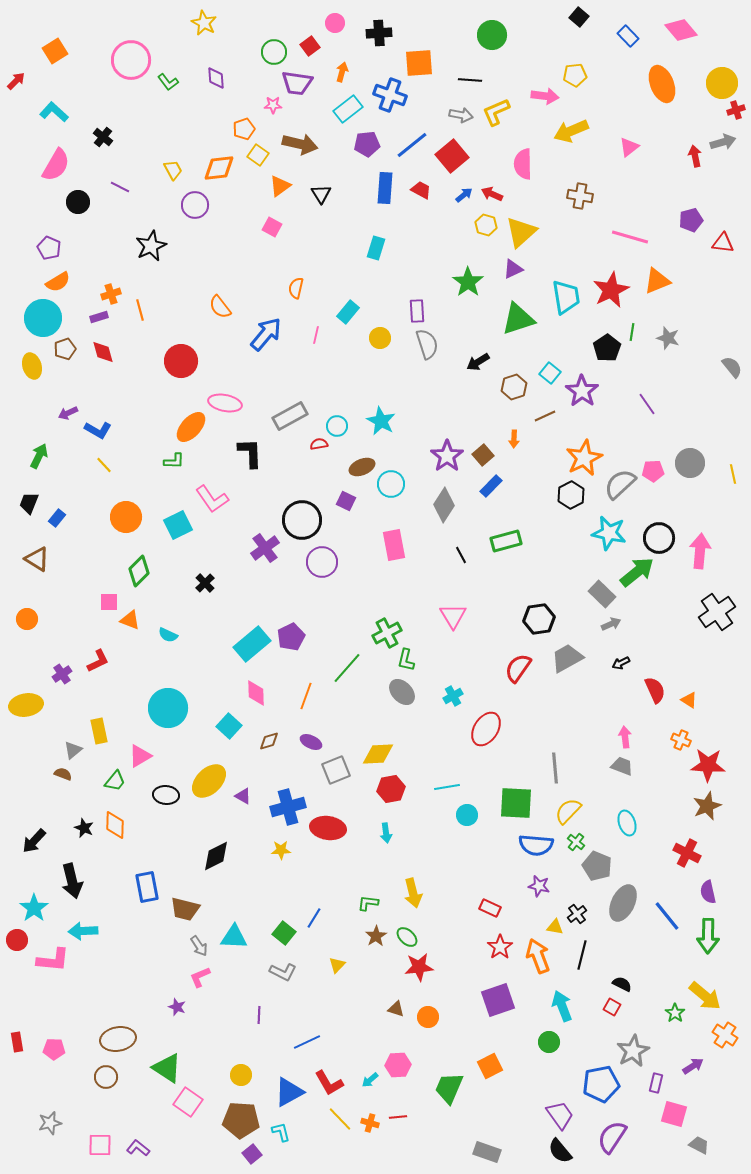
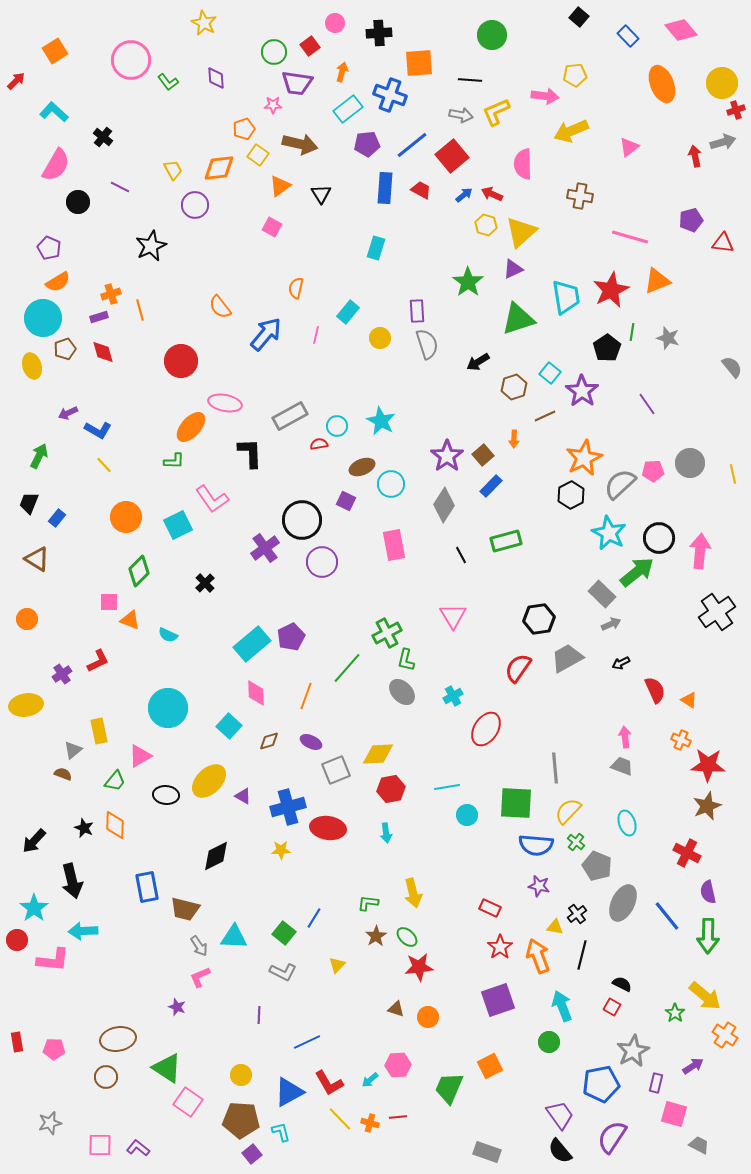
cyan star at (609, 533): rotated 16 degrees clockwise
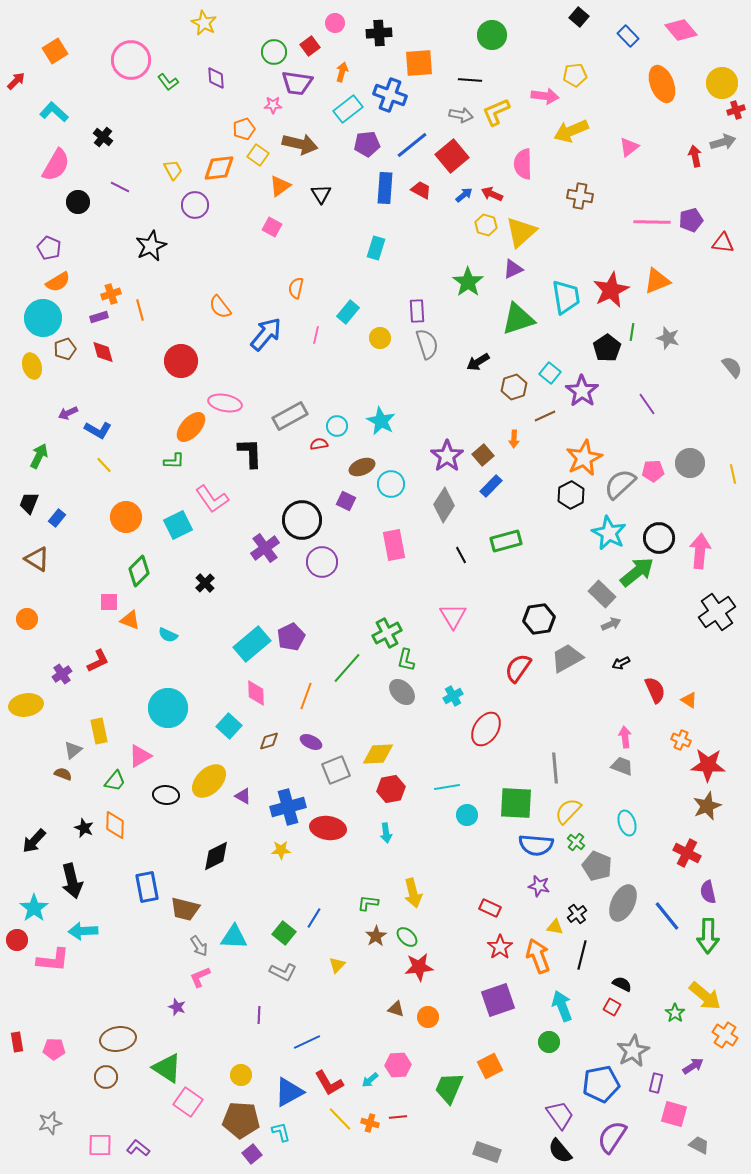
pink line at (630, 237): moved 22 px right, 15 px up; rotated 15 degrees counterclockwise
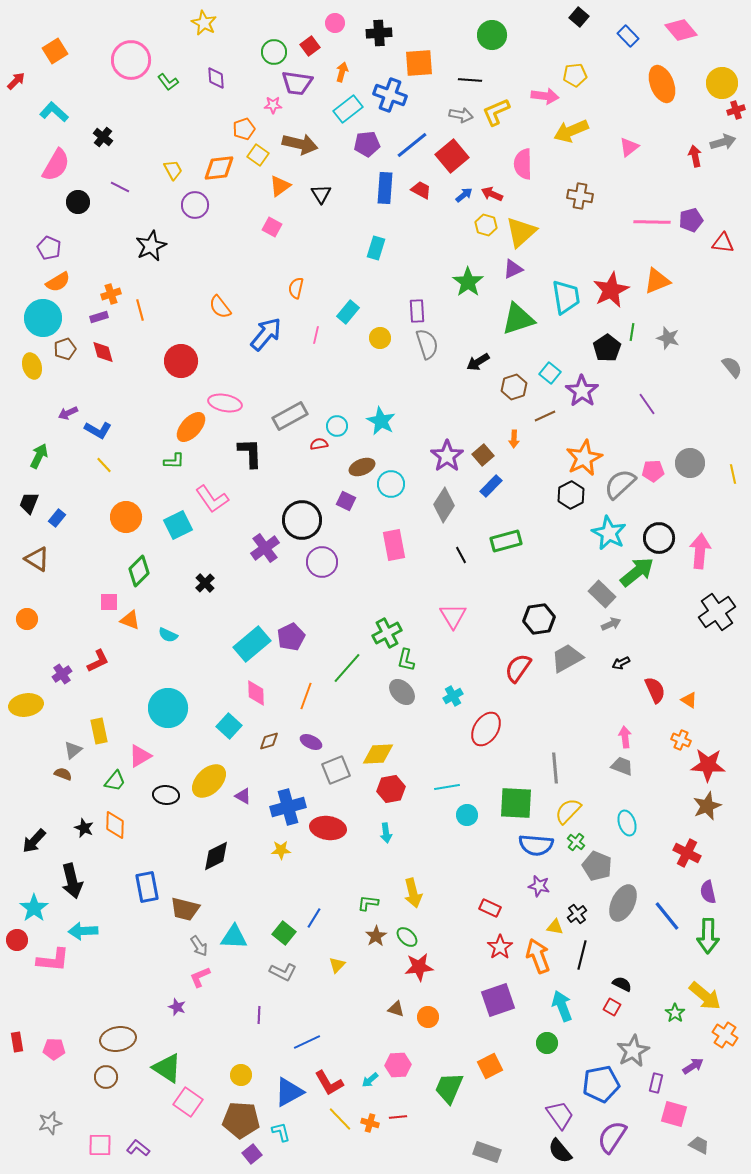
green circle at (549, 1042): moved 2 px left, 1 px down
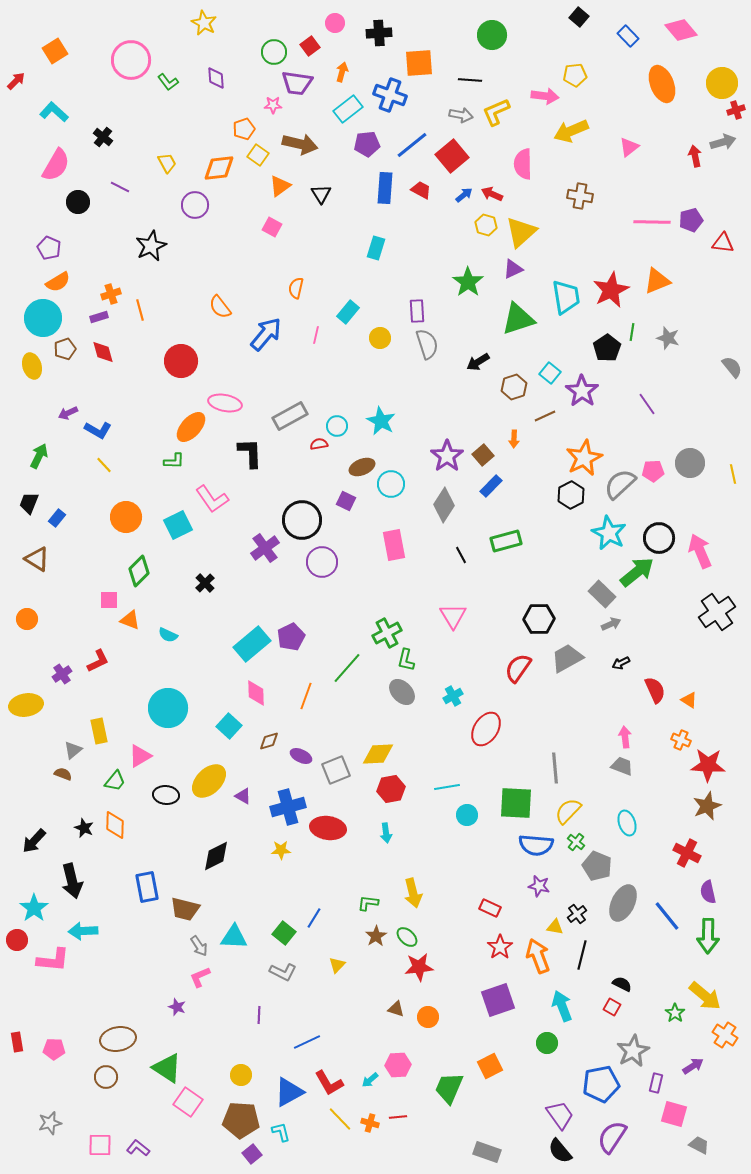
yellow trapezoid at (173, 170): moved 6 px left, 7 px up
pink arrow at (700, 551): rotated 28 degrees counterclockwise
pink square at (109, 602): moved 2 px up
black hexagon at (539, 619): rotated 8 degrees clockwise
purple ellipse at (311, 742): moved 10 px left, 14 px down
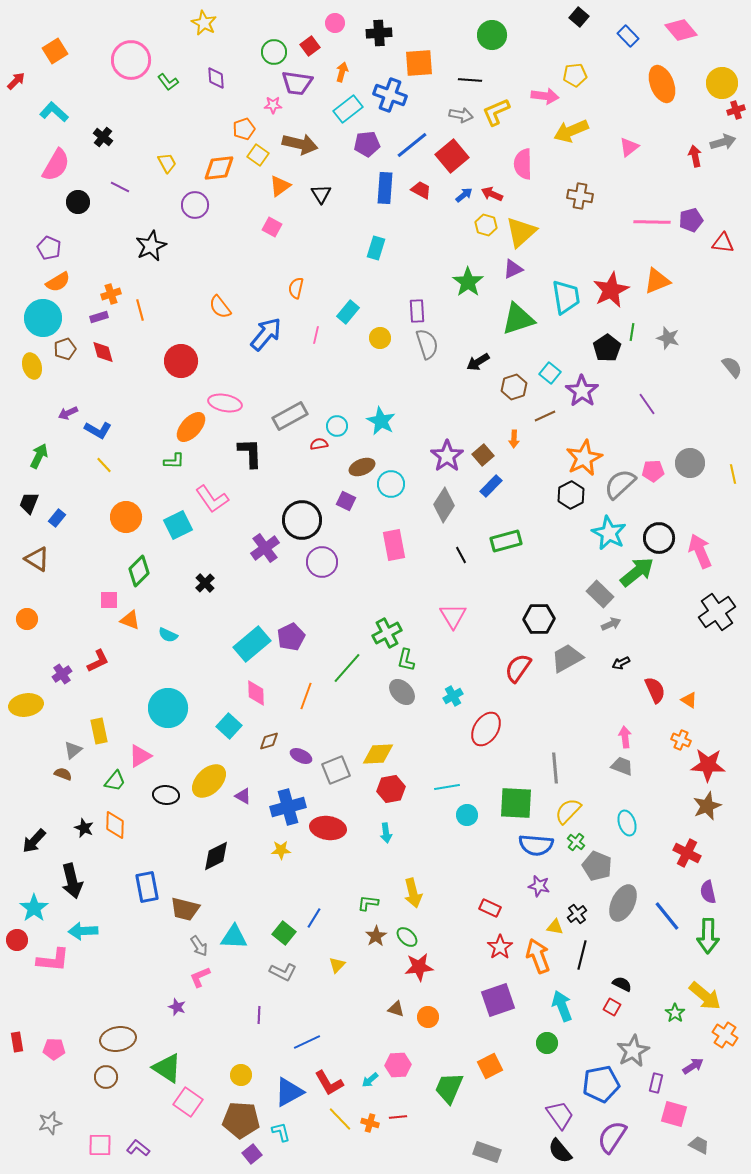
gray rectangle at (602, 594): moved 2 px left
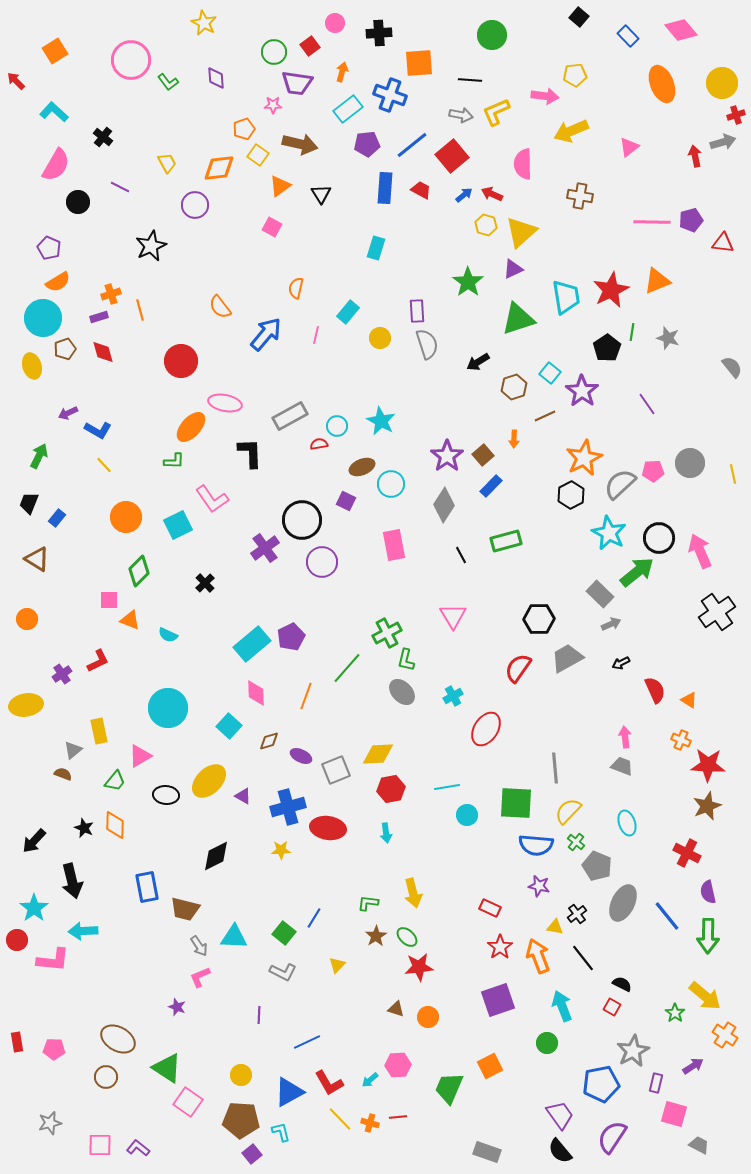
red arrow at (16, 81): rotated 90 degrees counterclockwise
red cross at (736, 110): moved 5 px down
black line at (582, 955): moved 1 px right, 3 px down; rotated 52 degrees counterclockwise
brown ellipse at (118, 1039): rotated 40 degrees clockwise
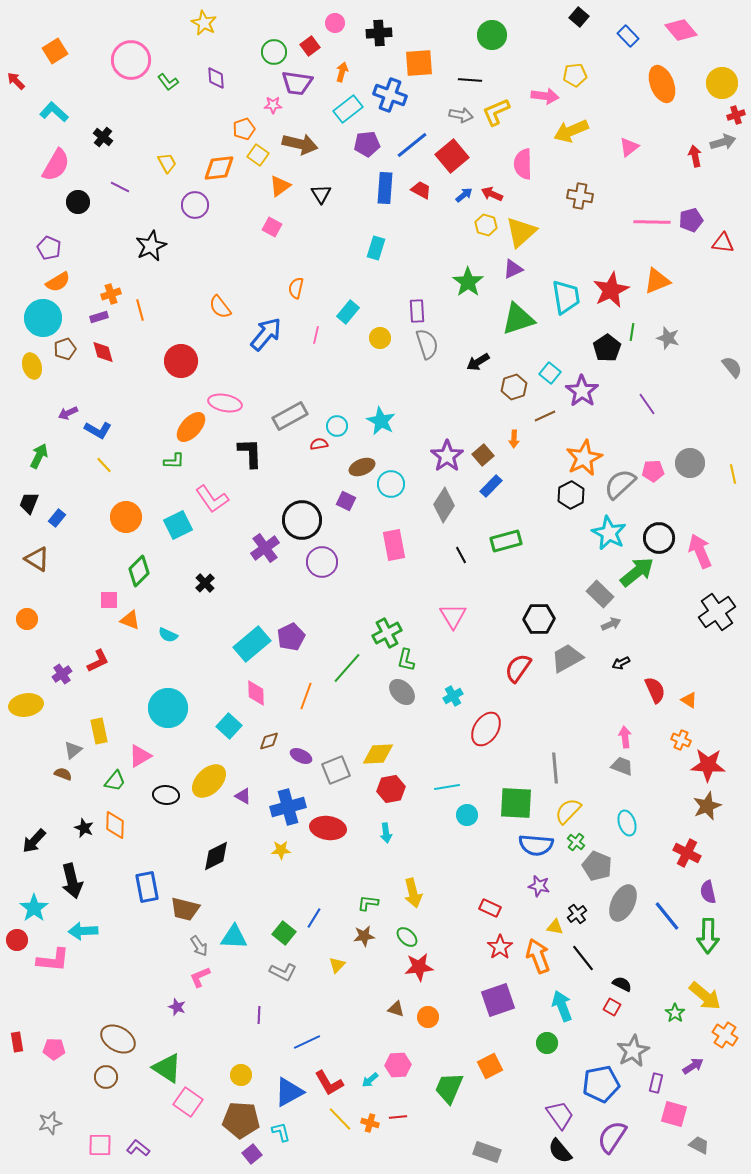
brown star at (376, 936): moved 12 px left; rotated 25 degrees clockwise
